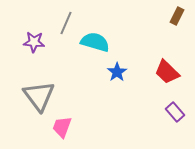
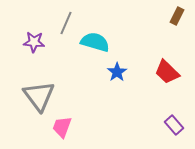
purple rectangle: moved 1 px left, 13 px down
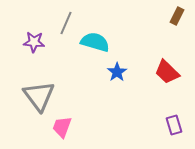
purple rectangle: rotated 24 degrees clockwise
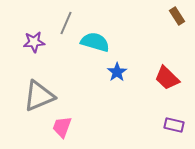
brown rectangle: rotated 60 degrees counterclockwise
purple star: rotated 10 degrees counterclockwise
red trapezoid: moved 6 px down
gray triangle: rotated 44 degrees clockwise
purple rectangle: rotated 60 degrees counterclockwise
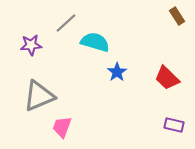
gray line: rotated 25 degrees clockwise
purple star: moved 3 px left, 3 px down
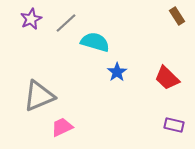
purple star: moved 26 px up; rotated 20 degrees counterclockwise
pink trapezoid: rotated 45 degrees clockwise
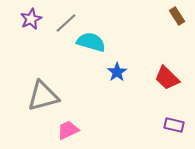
cyan semicircle: moved 4 px left
gray triangle: moved 4 px right; rotated 8 degrees clockwise
pink trapezoid: moved 6 px right, 3 px down
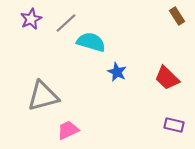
blue star: rotated 12 degrees counterclockwise
